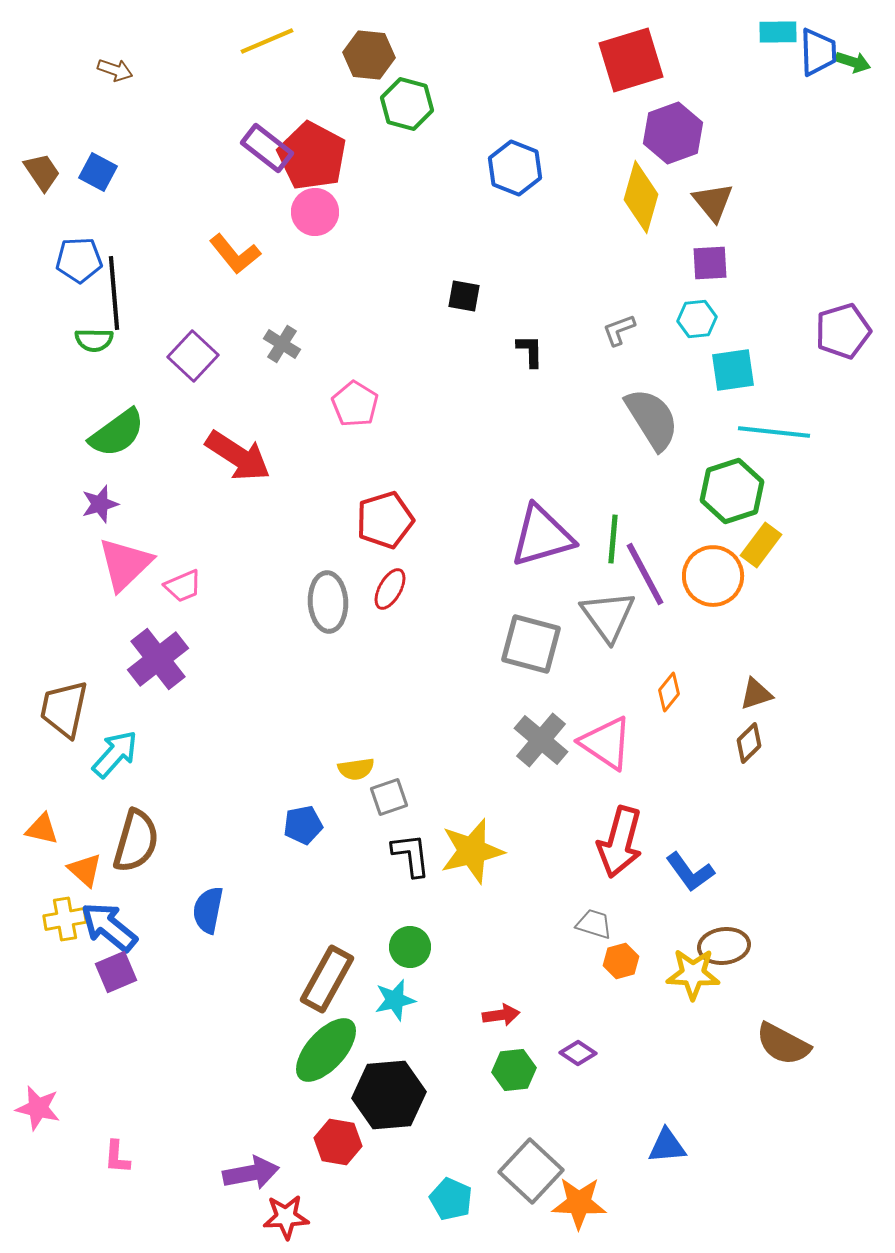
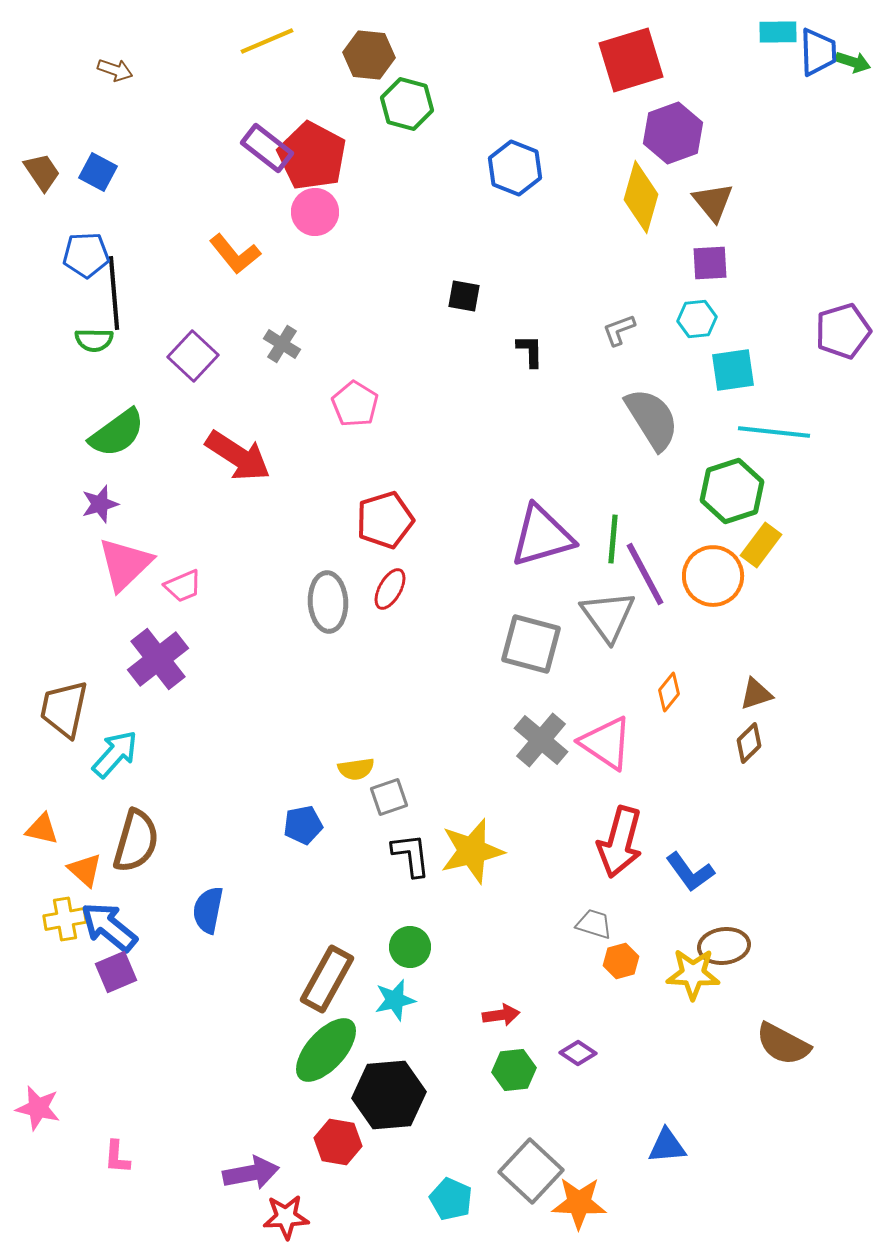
blue pentagon at (79, 260): moved 7 px right, 5 px up
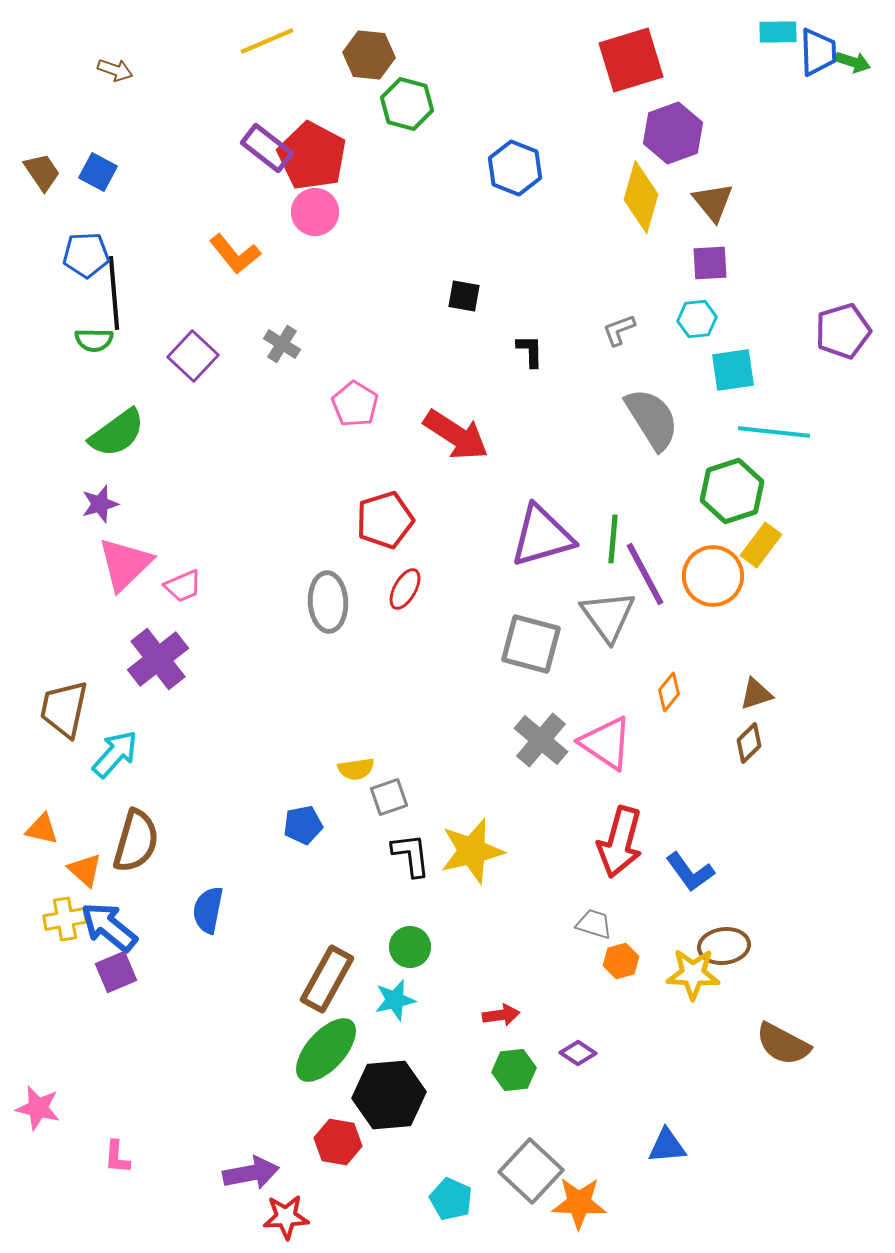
red arrow at (238, 456): moved 218 px right, 21 px up
red ellipse at (390, 589): moved 15 px right
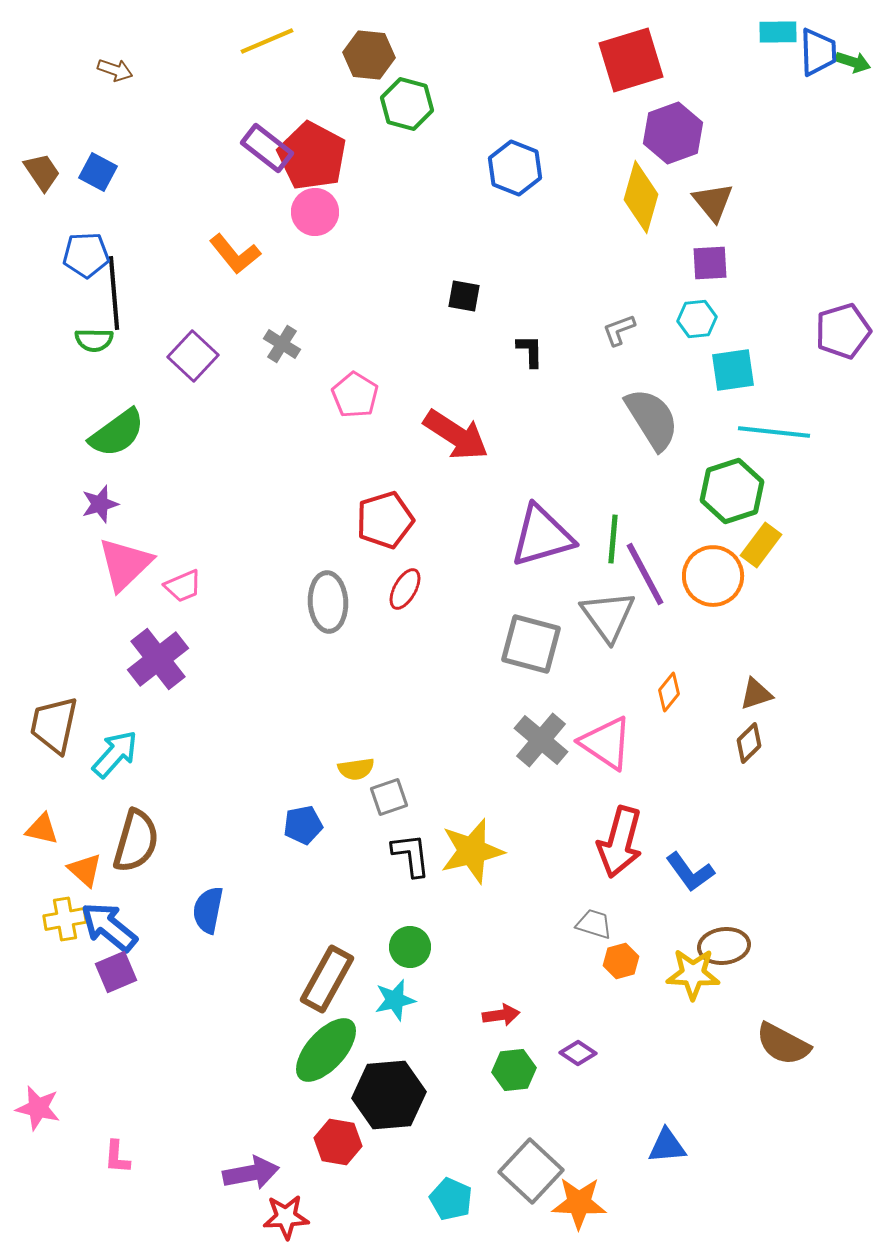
pink pentagon at (355, 404): moved 9 px up
brown trapezoid at (64, 709): moved 10 px left, 16 px down
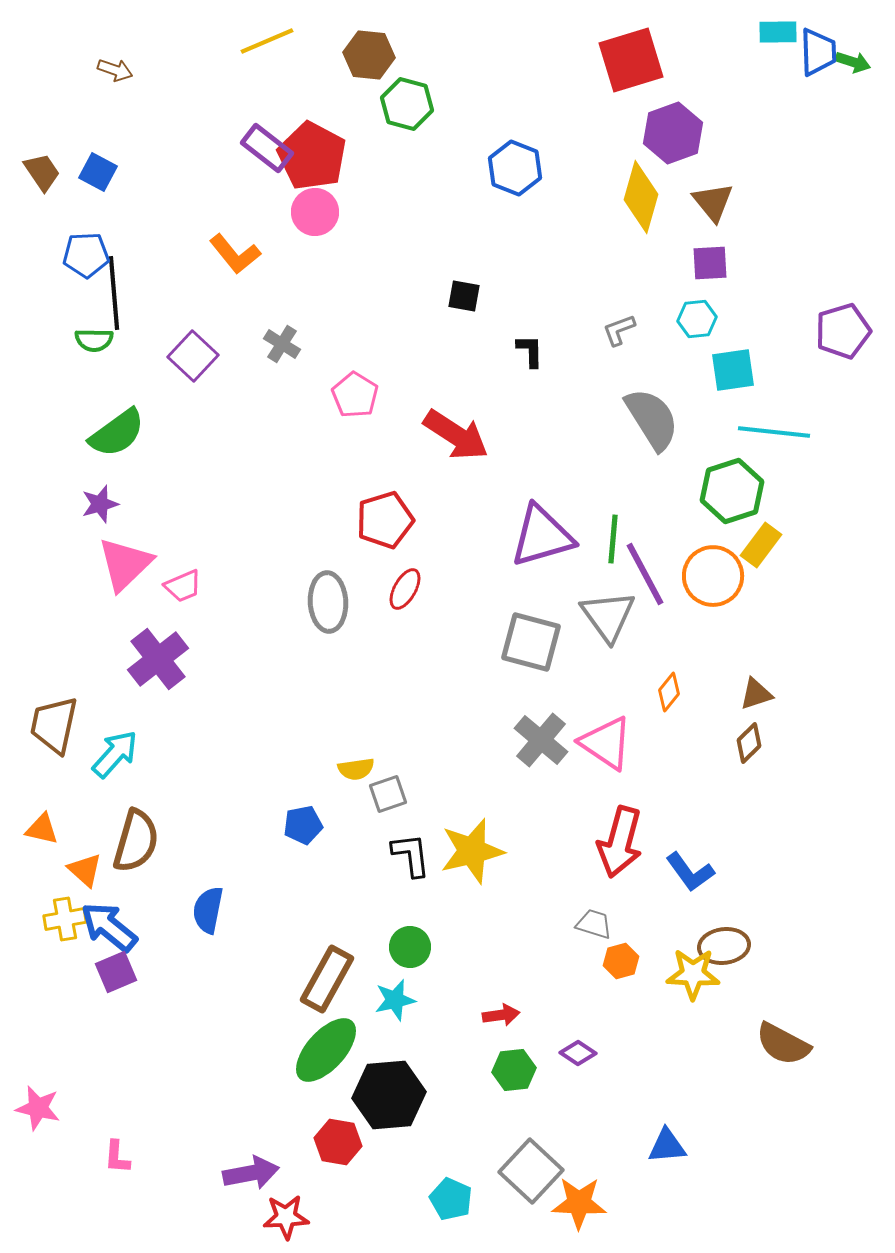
gray square at (531, 644): moved 2 px up
gray square at (389, 797): moved 1 px left, 3 px up
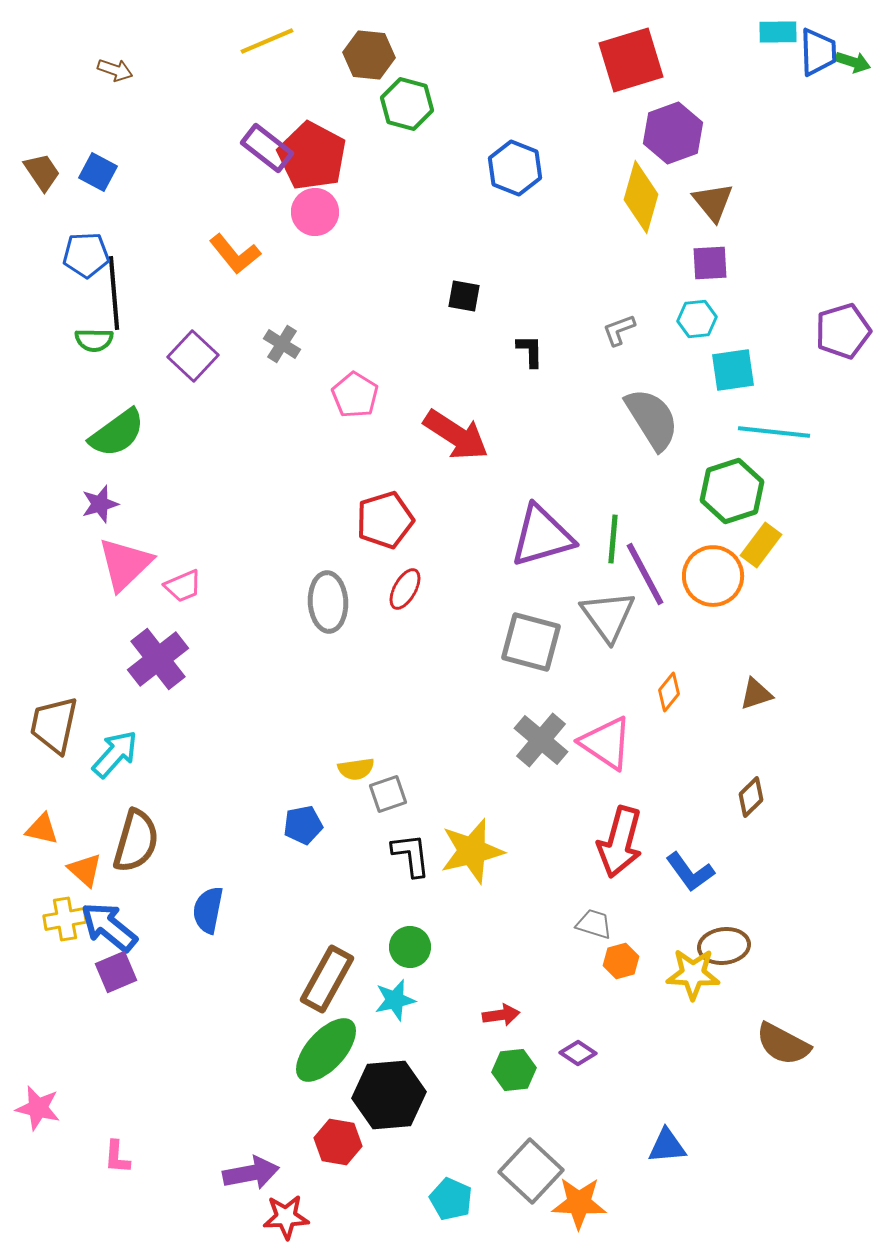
brown diamond at (749, 743): moved 2 px right, 54 px down
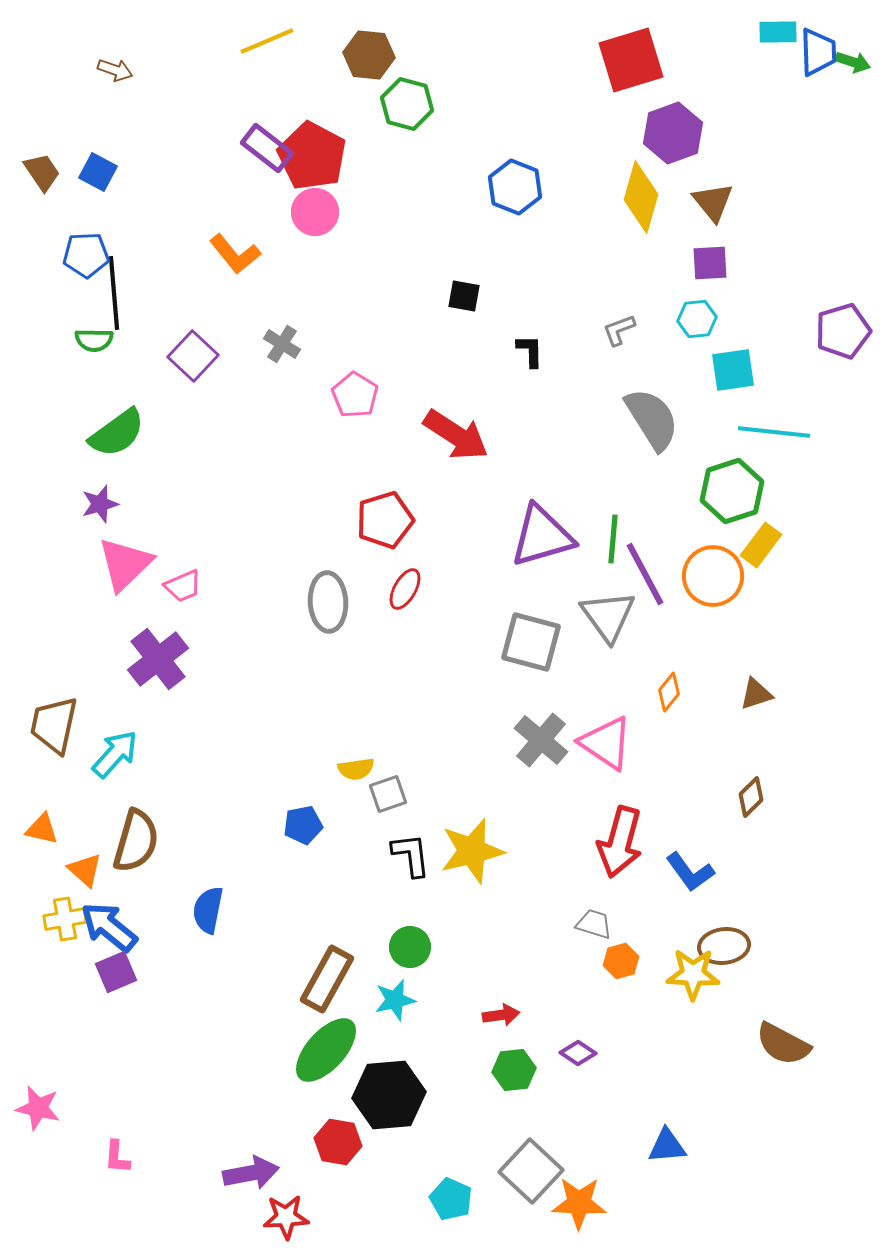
blue hexagon at (515, 168): moved 19 px down
